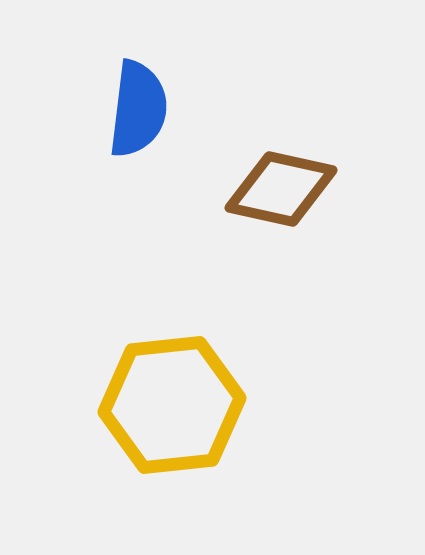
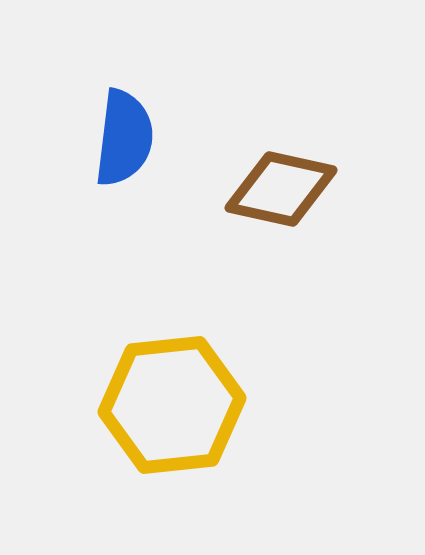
blue semicircle: moved 14 px left, 29 px down
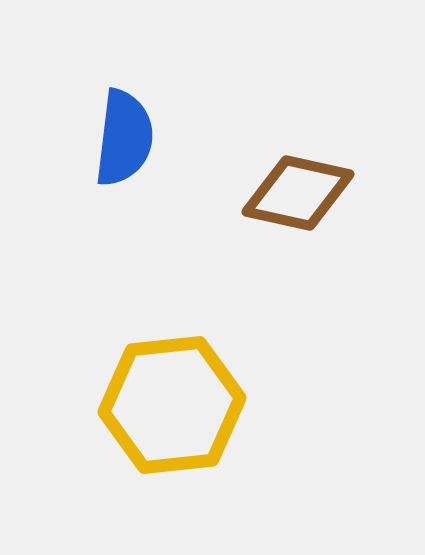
brown diamond: moved 17 px right, 4 px down
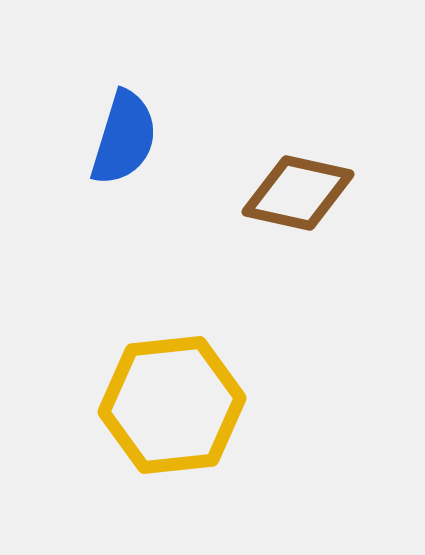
blue semicircle: rotated 10 degrees clockwise
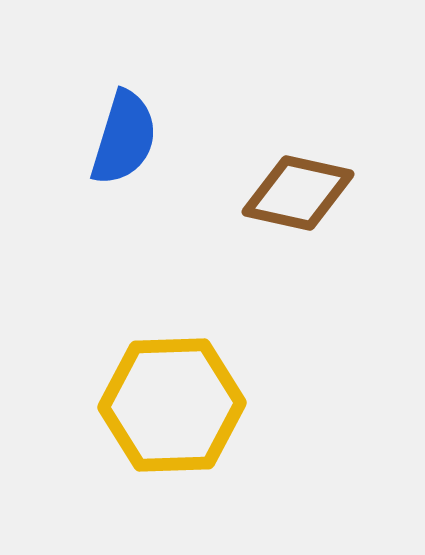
yellow hexagon: rotated 4 degrees clockwise
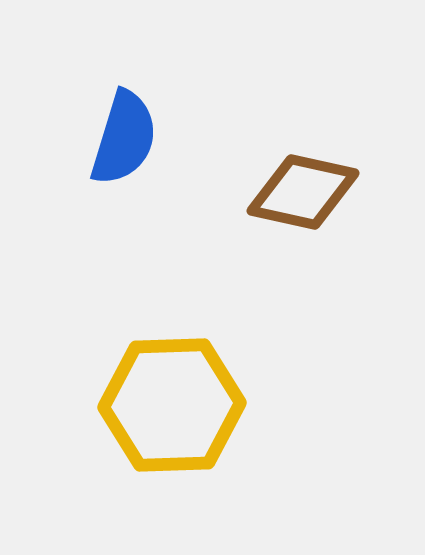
brown diamond: moved 5 px right, 1 px up
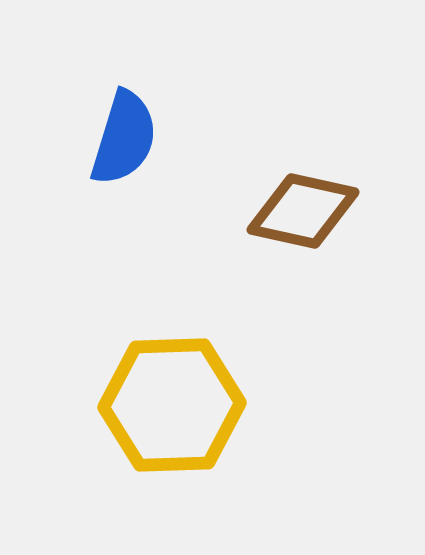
brown diamond: moved 19 px down
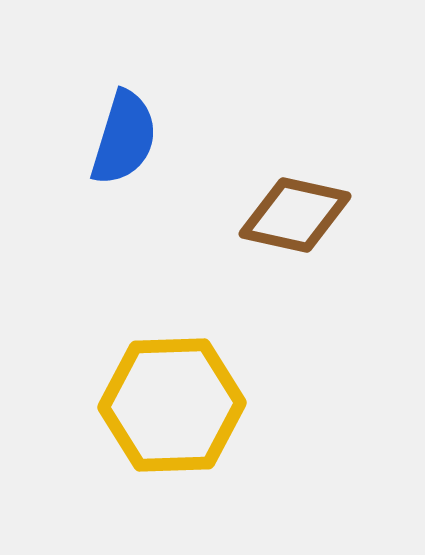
brown diamond: moved 8 px left, 4 px down
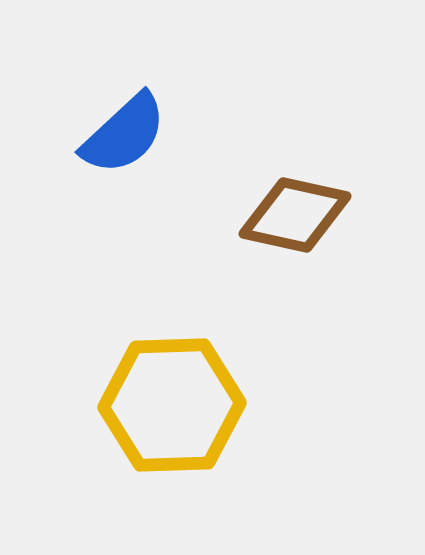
blue semicircle: moved 4 px up; rotated 30 degrees clockwise
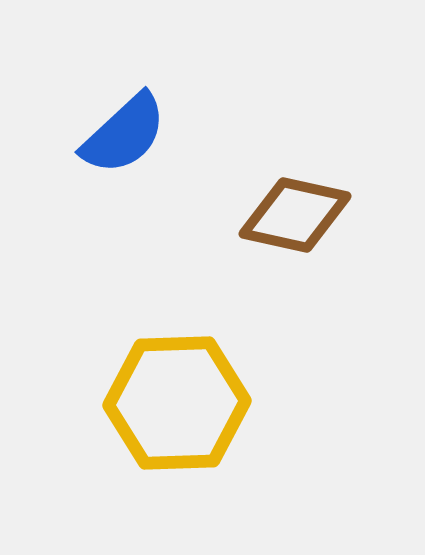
yellow hexagon: moved 5 px right, 2 px up
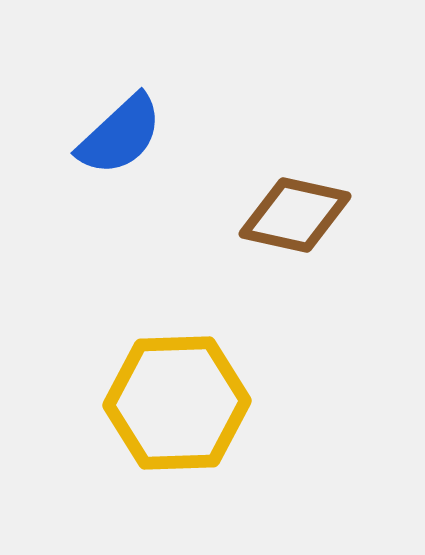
blue semicircle: moved 4 px left, 1 px down
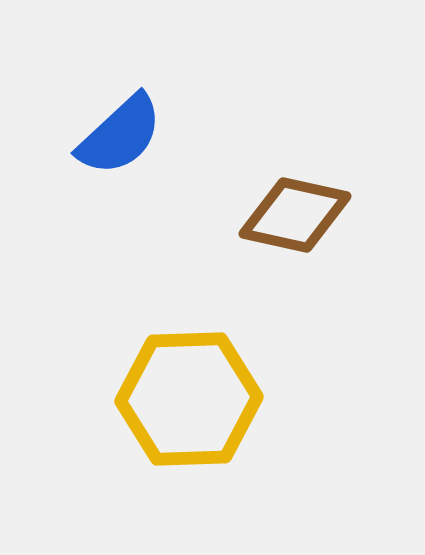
yellow hexagon: moved 12 px right, 4 px up
